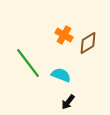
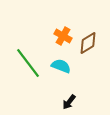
orange cross: moved 1 px left, 1 px down
cyan semicircle: moved 9 px up
black arrow: moved 1 px right
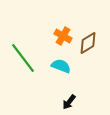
green line: moved 5 px left, 5 px up
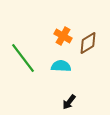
cyan semicircle: rotated 18 degrees counterclockwise
